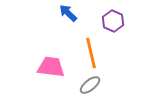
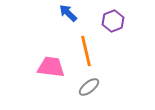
purple hexagon: rotated 15 degrees clockwise
orange line: moved 5 px left, 2 px up
gray ellipse: moved 1 px left, 2 px down
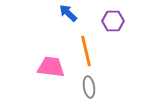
purple hexagon: rotated 20 degrees clockwise
gray ellipse: rotated 60 degrees counterclockwise
